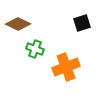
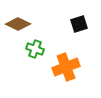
black square: moved 3 px left, 1 px down
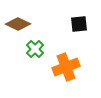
black square: rotated 12 degrees clockwise
green cross: rotated 24 degrees clockwise
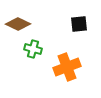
green cross: moved 2 px left; rotated 30 degrees counterclockwise
orange cross: moved 1 px right
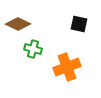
black square: rotated 18 degrees clockwise
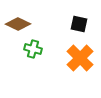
orange cross: moved 13 px right, 9 px up; rotated 24 degrees counterclockwise
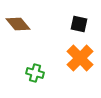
brown diamond: rotated 25 degrees clockwise
green cross: moved 2 px right, 24 px down
